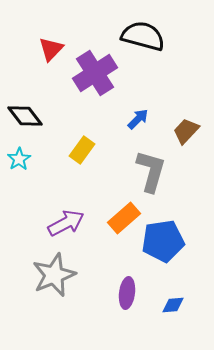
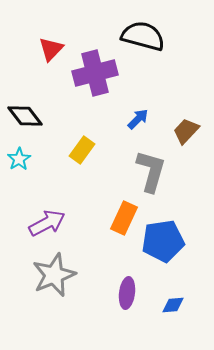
purple cross: rotated 18 degrees clockwise
orange rectangle: rotated 24 degrees counterclockwise
purple arrow: moved 19 px left
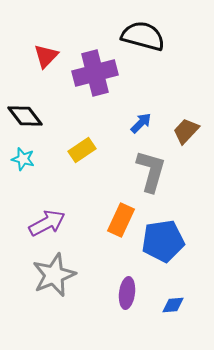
red triangle: moved 5 px left, 7 px down
blue arrow: moved 3 px right, 4 px down
yellow rectangle: rotated 20 degrees clockwise
cyan star: moved 4 px right; rotated 25 degrees counterclockwise
orange rectangle: moved 3 px left, 2 px down
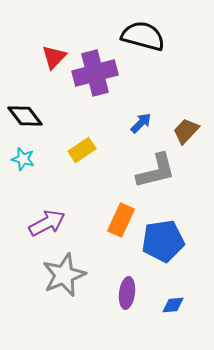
red triangle: moved 8 px right, 1 px down
gray L-shape: moved 5 px right; rotated 60 degrees clockwise
gray star: moved 10 px right
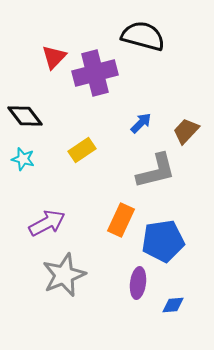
purple ellipse: moved 11 px right, 10 px up
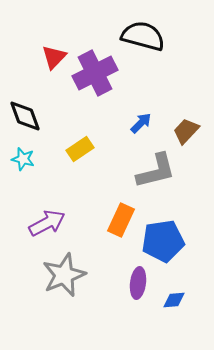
purple cross: rotated 12 degrees counterclockwise
black diamond: rotated 18 degrees clockwise
yellow rectangle: moved 2 px left, 1 px up
blue diamond: moved 1 px right, 5 px up
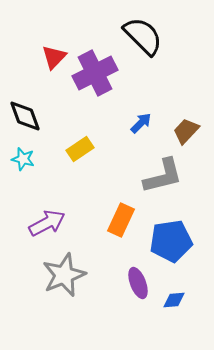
black semicircle: rotated 30 degrees clockwise
gray L-shape: moved 7 px right, 5 px down
blue pentagon: moved 8 px right
purple ellipse: rotated 28 degrees counterclockwise
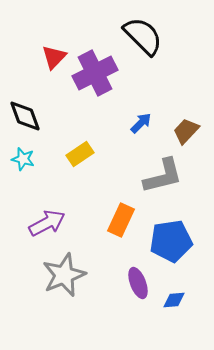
yellow rectangle: moved 5 px down
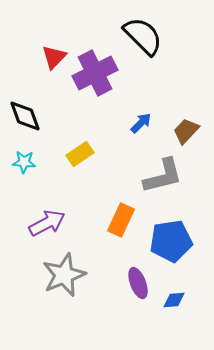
cyan star: moved 1 px right, 3 px down; rotated 10 degrees counterclockwise
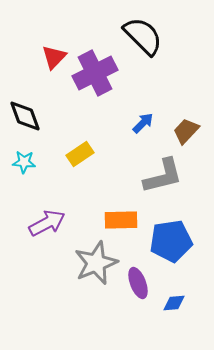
blue arrow: moved 2 px right
orange rectangle: rotated 64 degrees clockwise
gray star: moved 32 px right, 12 px up
blue diamond: moved 3 px down
